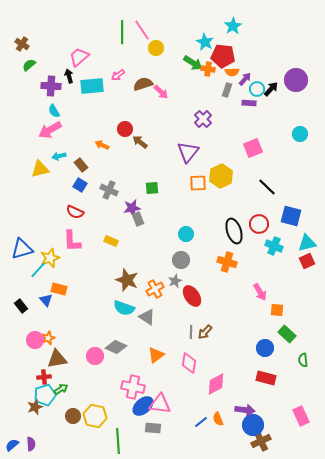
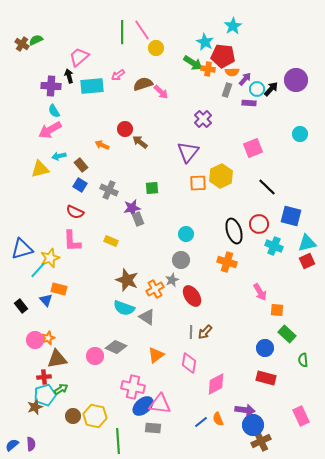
green semicircle at (29, 65): moved 7 px right, 25 px up; rotated 16 degrees clockwise
gray star at (175, 281): moved 3 px left, 1 px up
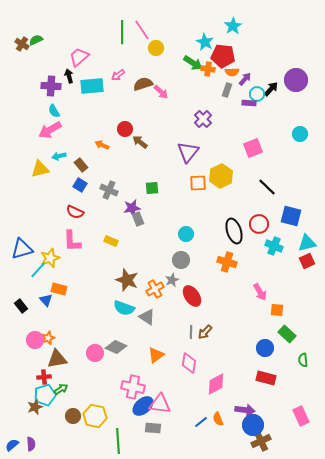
cyan circle at (257, 89): moved 5 px down
pink circle at (95, 356): moved 3 px up
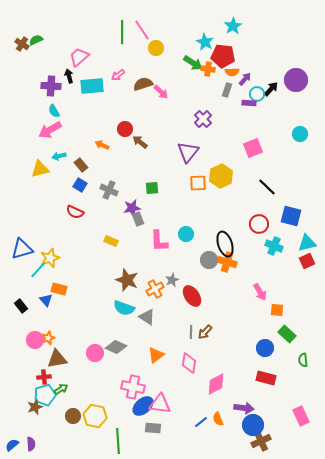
black ellipse at (234, 231): moved 9 px left, 13 px down
pink L-shape at (72, 241): moved 87 px right
gray circle at (181, 260): moved 28 px right
purple arrow at (245, 410): moved 1 px left, 2 px up
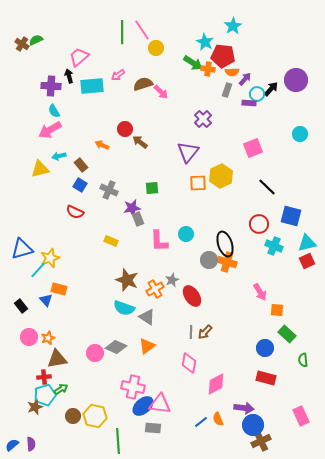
pink circle at (35, 340): moved 6 px left, 3 px up
orange triangle at (156, 355): moved 9 px left, 9 px up
